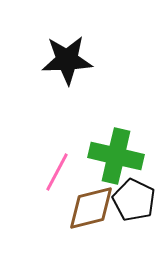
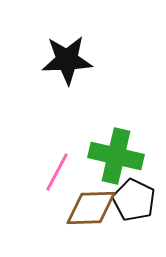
brown diamond: rotated 12 degrees clockwise
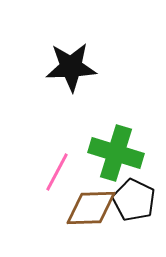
black star: moved 4 px right, 7 px down
green cross: moved 3 px up; rotated 4 degrees clockwise
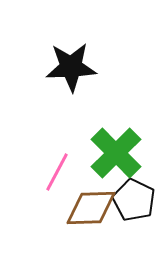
green cross: rotated 28 degrees clockwise
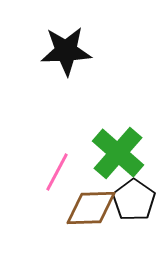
black star: moved 5 px left, 16 px up
green cross: moved 2 px right; rotated 4 degrees counterclockwise
black pentagon: rotated 9 degrees clockwise
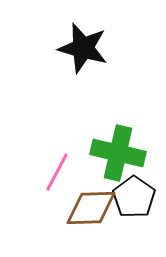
black star: moved 17 px right, 3 px up; rotated 18 degrees clockwise
green cross: rotated 28 degrees counterclockwise
black pentagon: moved 3 px up
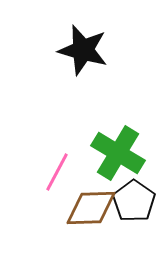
black star: moved 2 px down
green cross: rotated 18 degrees clockwise
black pentagon: moved 4 px down
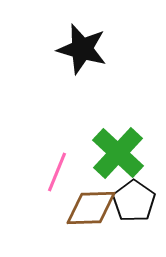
black star: moved 1 px left, 1 px up
green cross: rotated 12 degrees clockwise
pink line: rotated 6 degrees counterclockwise
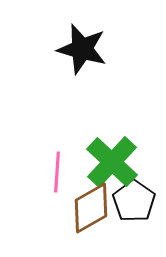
green cross: moved 6 px left, 9 px down
pink line: rotated 18 degrees counterclockwise
brown diamond: rotated 28 degrees counterclockwise
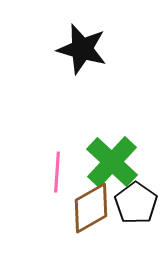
black pentagon: moved 2 px right, 2 px down
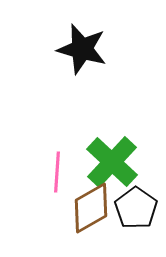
black pentagon: moved 5 px down
